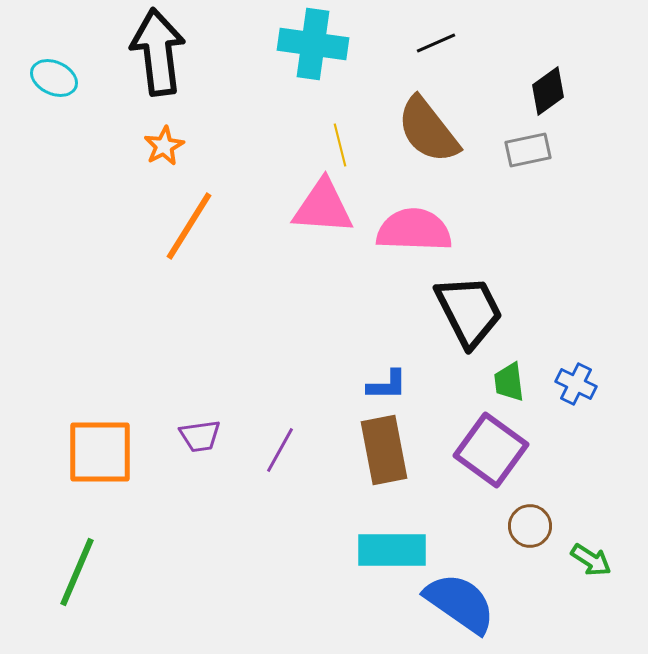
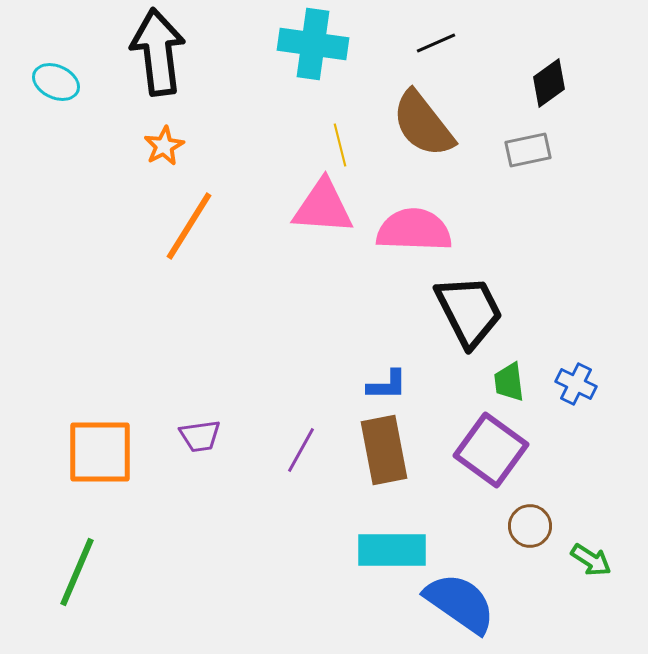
cyan ellipse: moved 2 px right, 4 px down
black diamond: moved 1 px right, 8 px up
brown semicircle: moved 5 px left, 6 px up
purple line: moved 21 px right
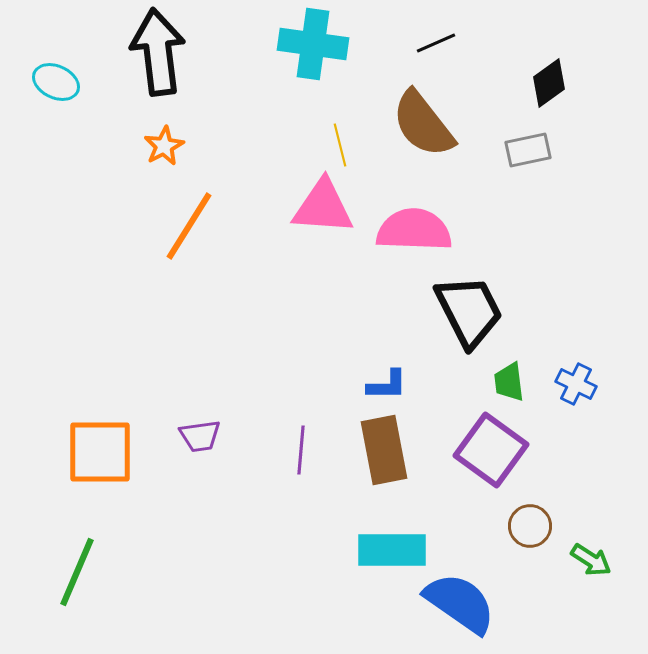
purple line: rotated 24 degrees counterclockwise
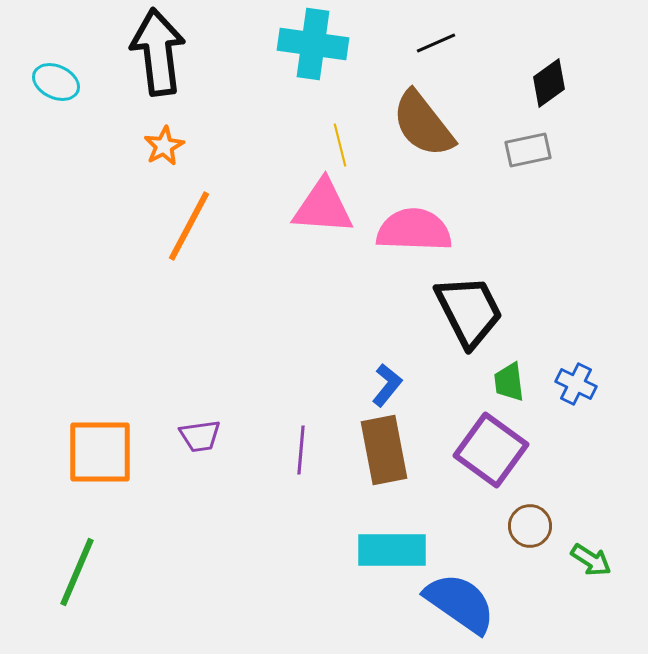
orange line: rotated 4 degrees counterclockwise
blue L-shape: rotated 51 degrees counterclockwise
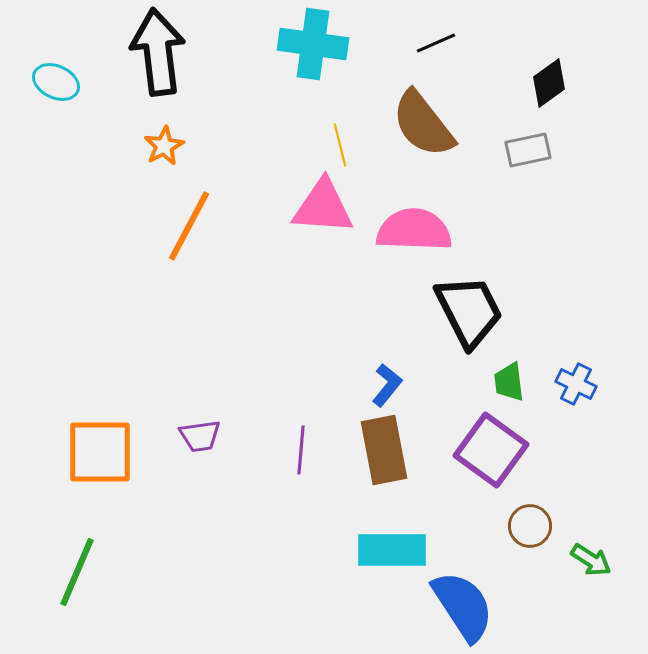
blue semicircle: moved 3 px right, 3 px down; rotated 22 degrees clockwise
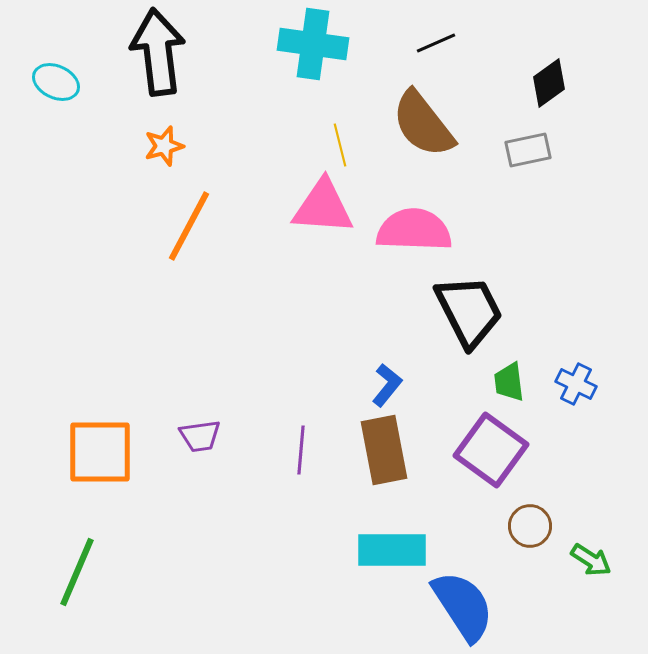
orange star: rotated 12 degrees clockwise
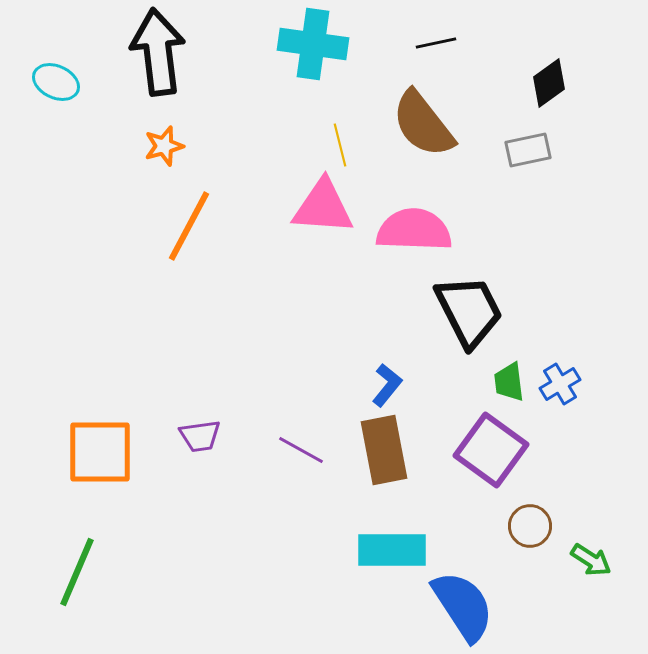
black line: rotated 12 degrees clockwise
blue cross: moved 16 px left; rotated 33 degrees clockwise
purple line: rotated 66 degrees counterclockwise
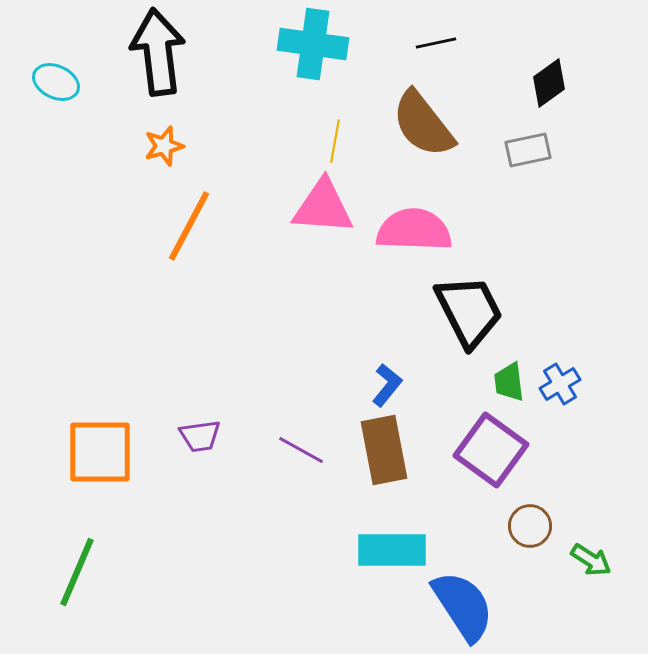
yellow line: moved 5 px left, 4 px up; rotated 24 degrees clockwise
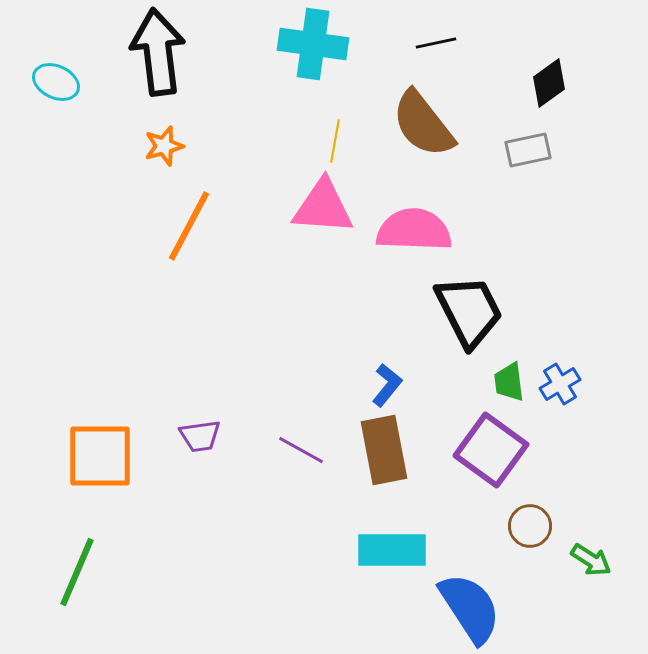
orange square: moved 4 px down
blue semicircle: moved 7 px right, 2 px down
